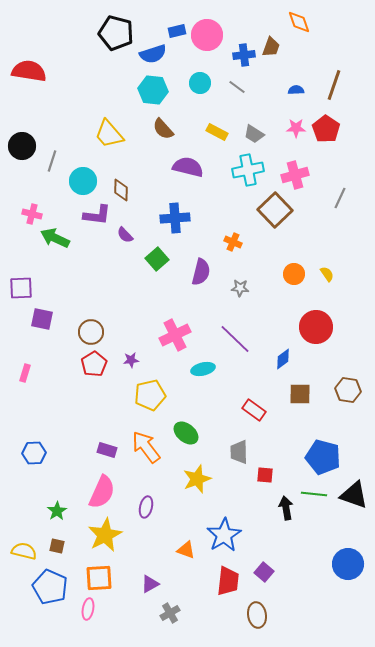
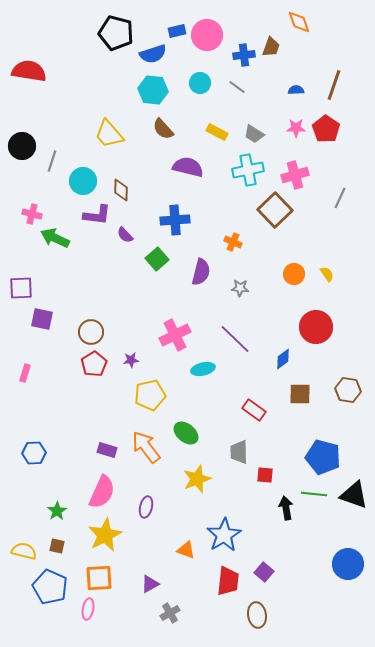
blue cross at (175, 218): moved 2 px down
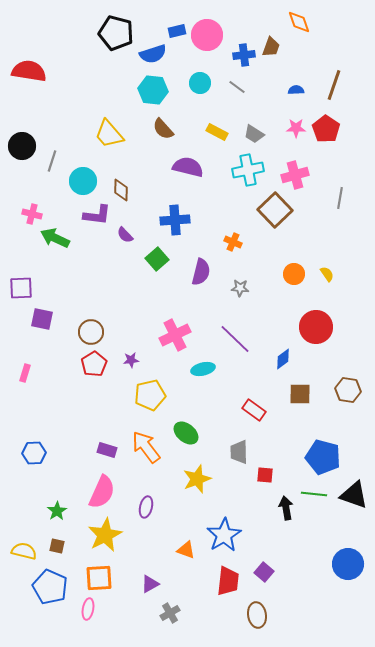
gray line at (340, 198): rotated 15 degrees counterclockwise
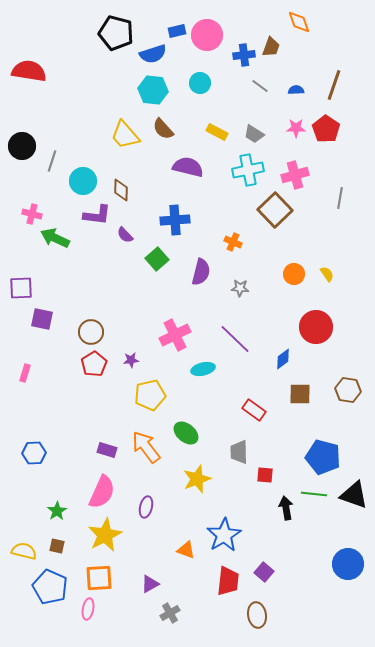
gray line at (237, 87): moved 23 px right, 1 px up
yellow trapezoid at (109, 134): moved 16 px right, 1 px down
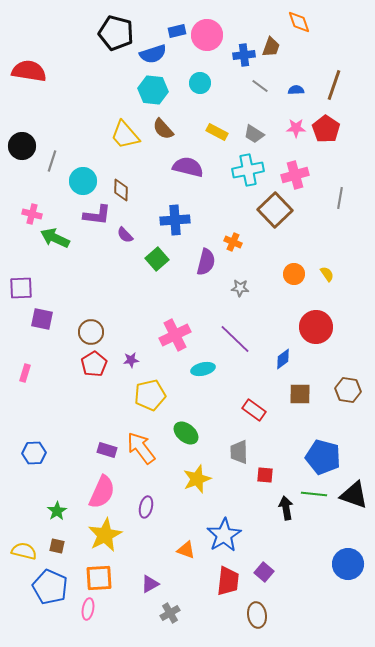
purple semicircle at (201, 272): moved 5 px right, 10 px up
orange arrow at (146, 447): moved 5 px left, 1 px down
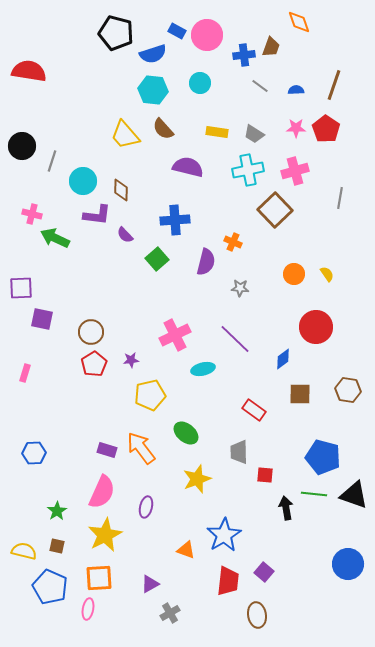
blue rectangle at (177, 31): rotated 42 degrees clockwise
yellow rectangle at (217, 132): rotated 20 degrees counterclockwise
pink cross at (295, 175): moved 4 px up
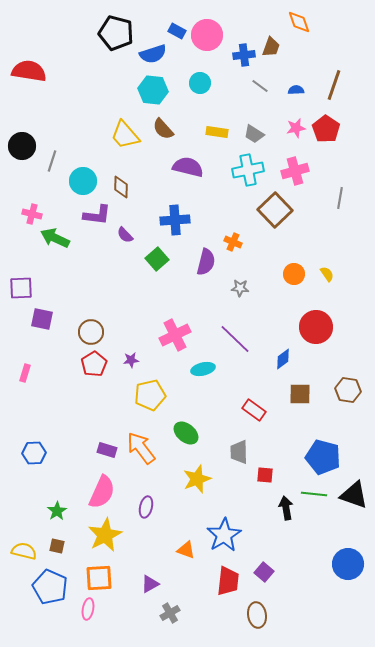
pink star at (296, 128): rotated 12 degrees counterclockwise
brown diamond at (121, 190): moved 3 px up
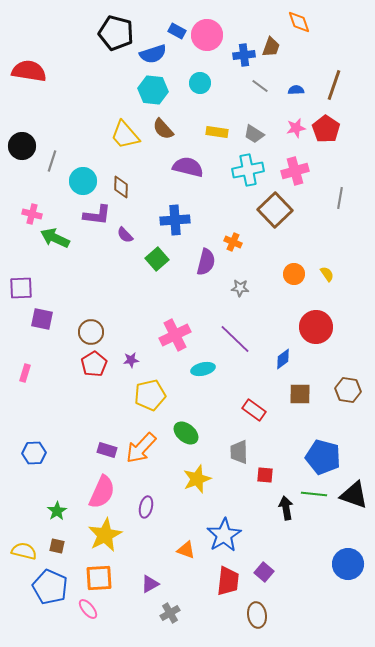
orange arrow at (141, 448): rotated 100 degrees counterclockwise
pink ellipse at (88, 609): rotated 50 degrees counterclockwise
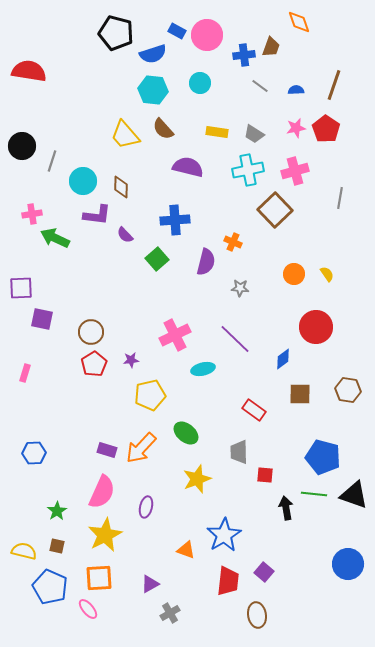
pink cross at (32, 214): rotated 24 degrees counterclockwise
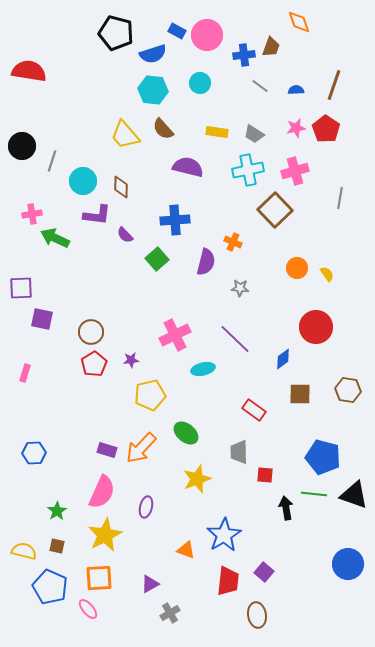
orange circle at (294, 274): moved 3 px right, 6 px up
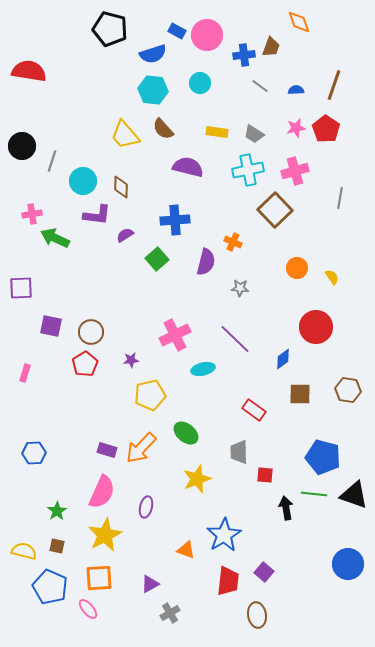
black pentagon at (116, 33): moved 6 px left, 4 px up
purple semicircle at (125, 235): rotated 102 degrees clockwise
yellow semicircle at (327, 274): moved 5 px right, 3 px down
purple square at (42, 319): moved 9 px right, 7 px down
red pentagon at (94, 364): moved 9 px left
